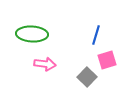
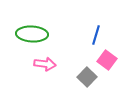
pink square: rotated 36 degrees counterclockwise
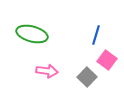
green ellipse: rotated 12 degrees clockwise
pink arrow: moved 2 px right, 7 px down
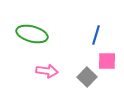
pink square: moved 1 px down; rotated 36 degrees counterclockwise
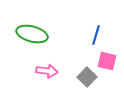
pink square: rotated 12 degrees clockwise
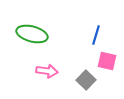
gray square: moved 1 px left, 3 px down
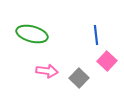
blue line: rotated 24 degrees counterclockwise
pink square: rotated 30 degrees clockwise
gray square: moved 7 px left, 2 px up
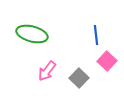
pink arrow: rotated 120 degrees clockwise
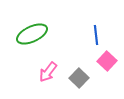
green ellipse: rotated 40 degrees counterclockwise
pink arrow: moved 1 px right, 1 px down
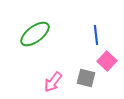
green ellipse: moved 3 px right; rotated 12 degrees counterclockwise
pink arrow: moved 5 px right, 10 px down
gray square: moved 7 px right; rotated 30 degrees counterclockwise
